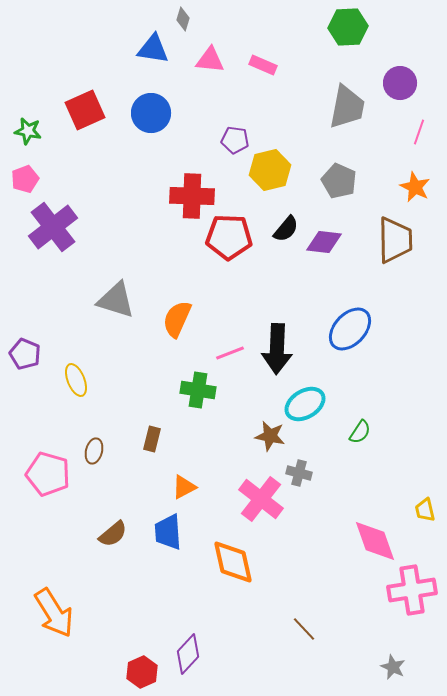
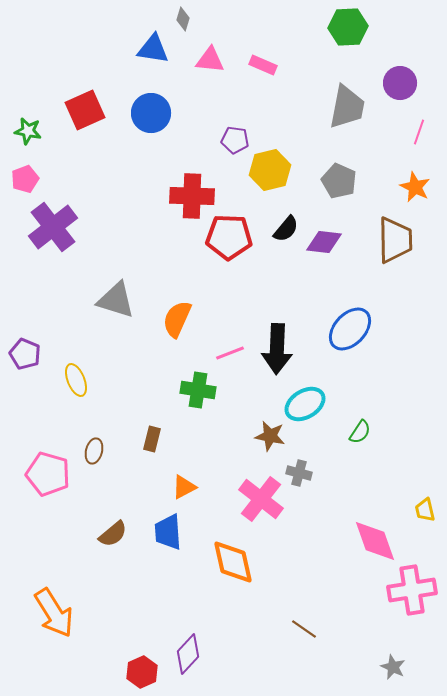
brown line at (304, 629): rotated 12 degrees counterclockwise
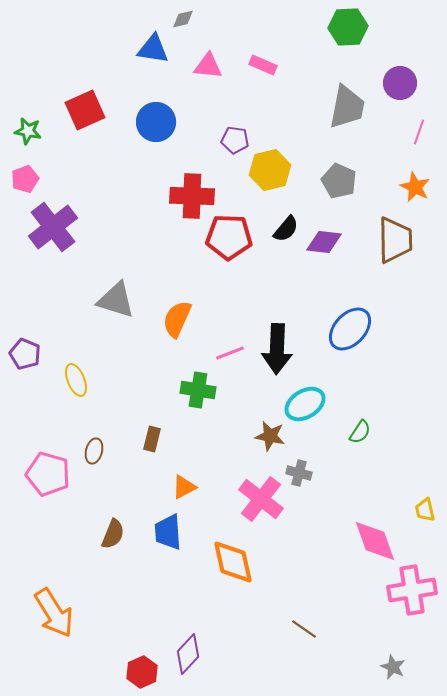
gray diamond at (183, 19): rotated 60 degrees clockwise
pink triangle at (210, 60): moved 2 px left, 6 px down
blue circle at (151, 113): moved 5 px right, 9 px down
brown semicircle at (113, 534): rotated 28 degrees counterclockwise
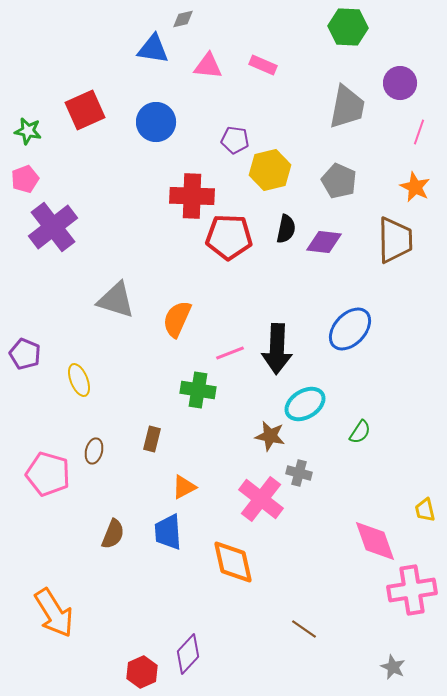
green hexagon at (348, 27): rotated 6 degrees clockwise
black semicircle at (286, 229): rotated 28 degrees counterclockwise
yellow ellipse at (76, 380): moved 3 px right
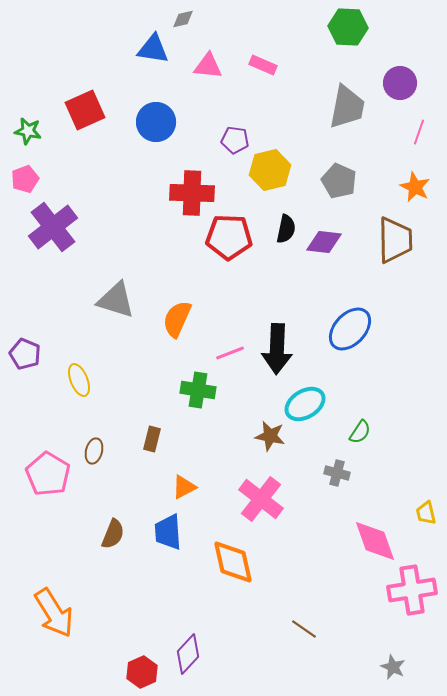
red cross at (192, 196): moved 3 px up
gray cross at (299, 473): moved 38 px right
pink pentagon at (48, 474): rotated 15 degrees clockwise
yellow trapezoid at (425, 510): moved 1 px right, 3 px down
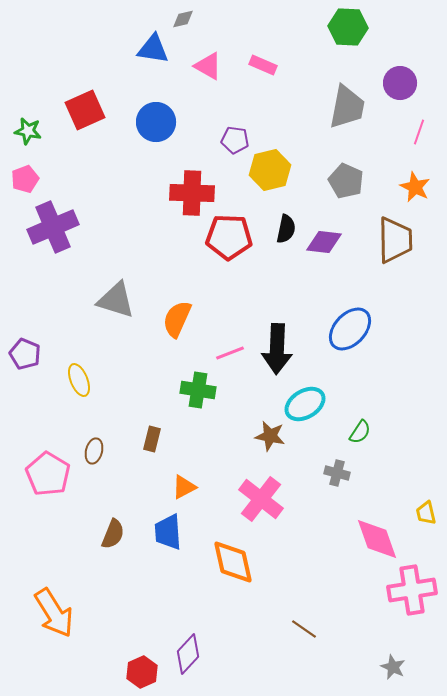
pink triangle at (208, 66): rotated 24 degrees clockwise
gray pentagon at (339, 181): moved 7 px right
purple cross at (53, 227): rotated 15 degrees clockwise
pink diamond at (375, 541): moved 2 px right, 2 px up
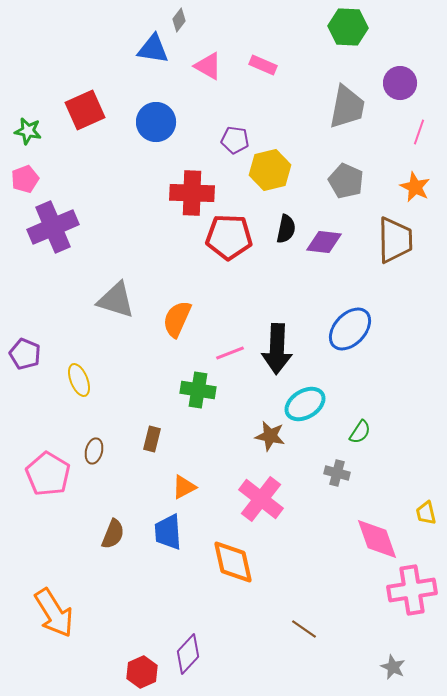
gray diamond at (183, 19): moved 4 px left, 1 px down; rotated 40 degrees counterclockwise
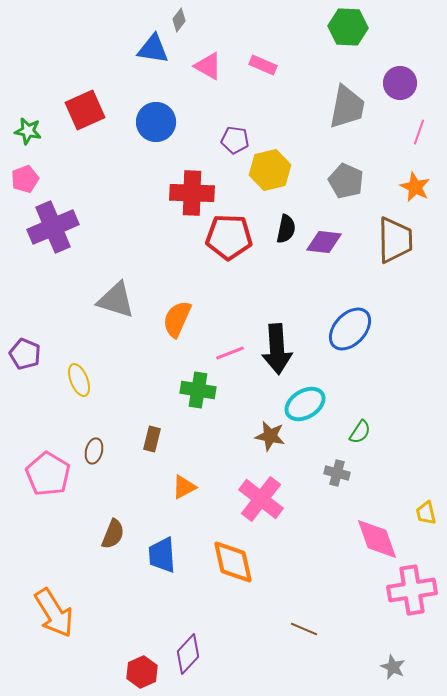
black arrow at (277, 349): rotated 6 degrees counterclockwise
blue trapezoid at (168, 532): moved 6 px left, 23 px down
brown line at (304, 629): rotated 12 degrees counterclockwise
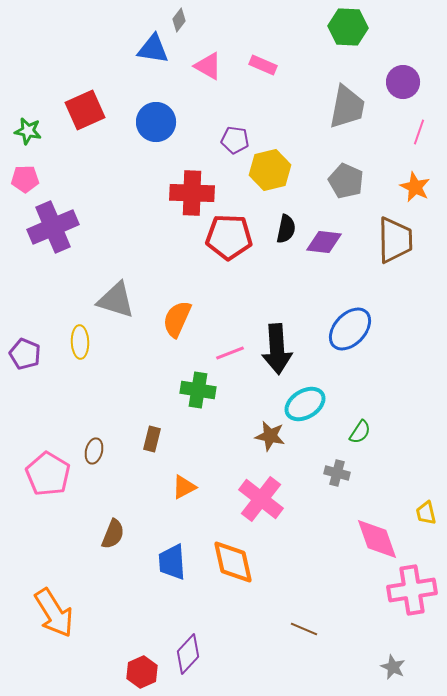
purple circle at (400, 83): moved 3 px right, 1 px up
pink pentagon at (25, 179): rotated 20 degrees clockwise
yellow ellipse at (79, 380): moved 1 px right, 38 px up; rotated 20 degrees clockwise
blue trapezoid at (162, 555): moved 10 px right, 7 px down
